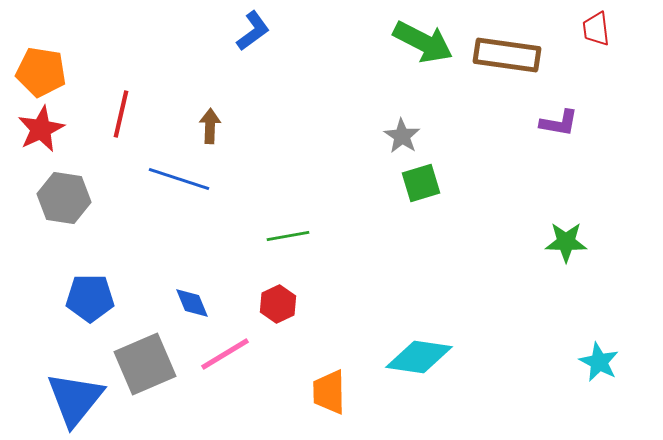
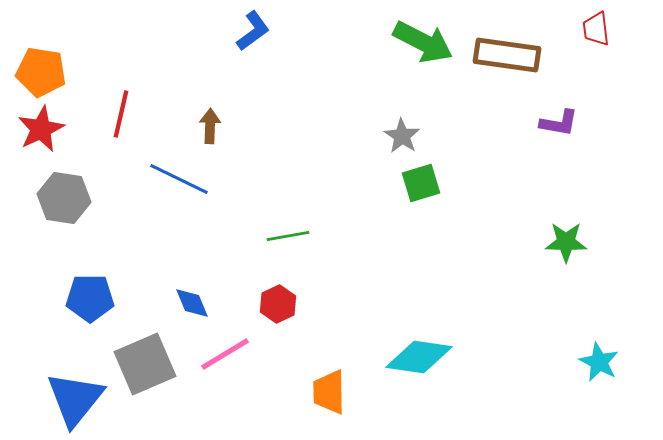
blue line: rotated 8 degrees clockwise
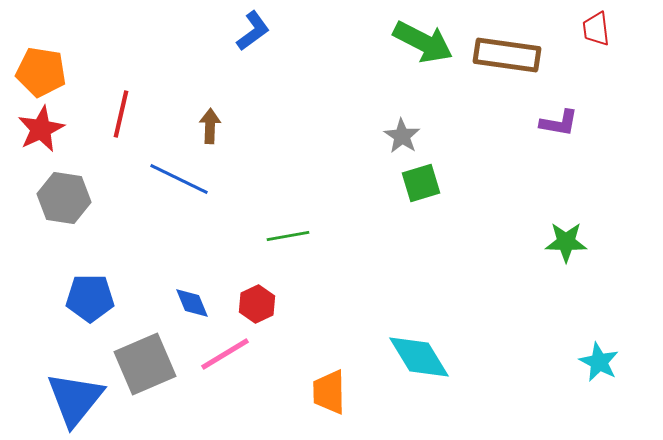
red hexagon: moved 21 px left
cyan diamond: rotated 50 degrees clockwise
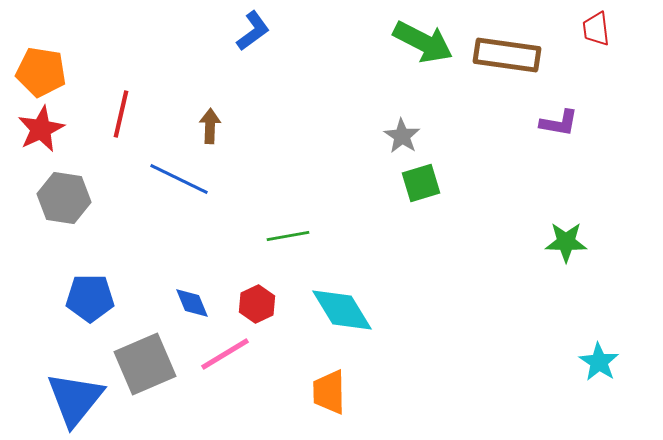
cyan diamond: moved 77 px left, 47 px up
cyan star: rotated 6 degrees clockwise
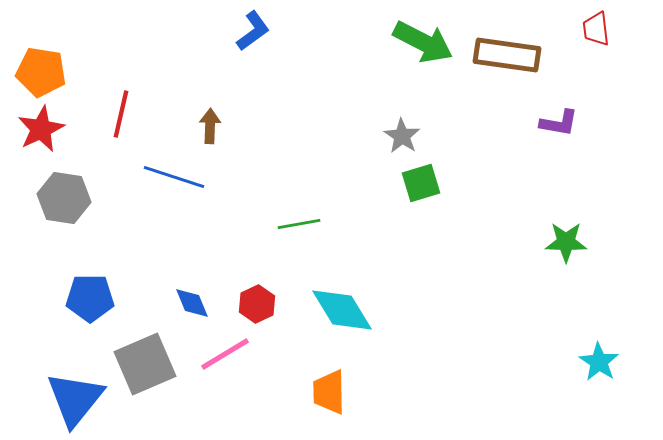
blue line: moved 5 px left, 2 px up; rotated 8 degrees counterclockwise
green line: moved 11 px right, 12 px up
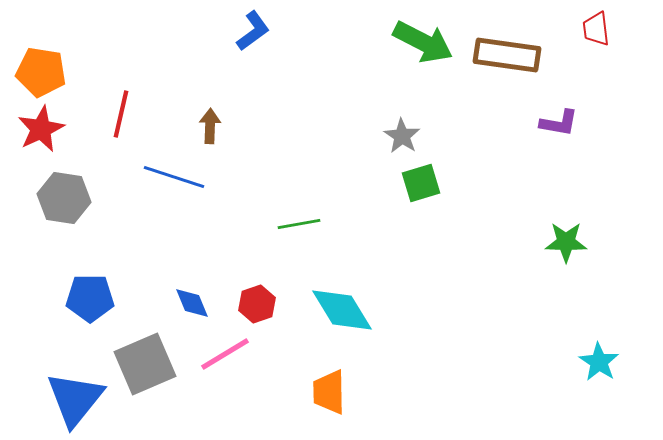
red hexagon: rotated 6 degrees clockwise
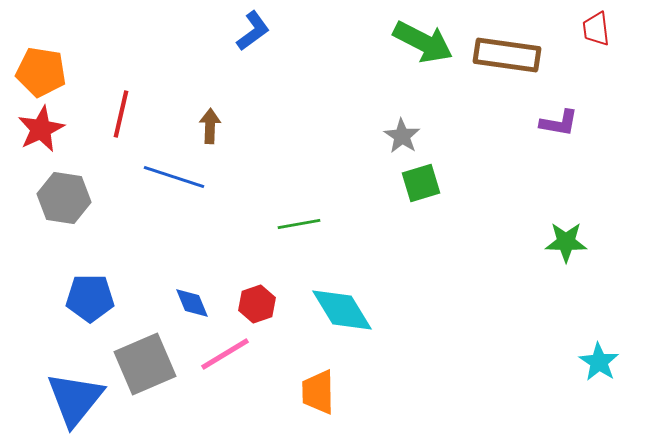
orange trapezoid: moved 11 px left
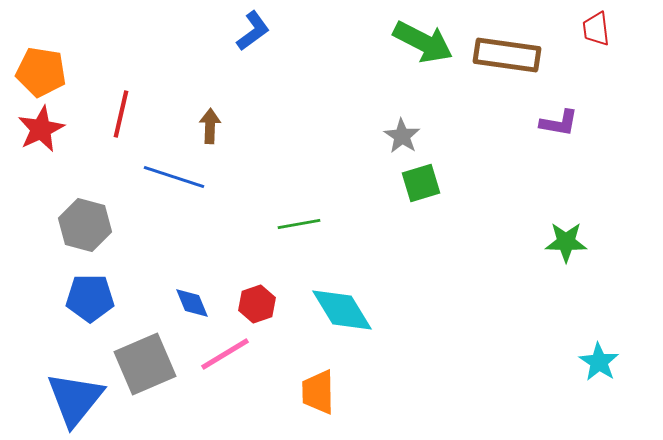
gray hexagon: moved 21 px right, 27 px down; rotated 6 degrees clockwise
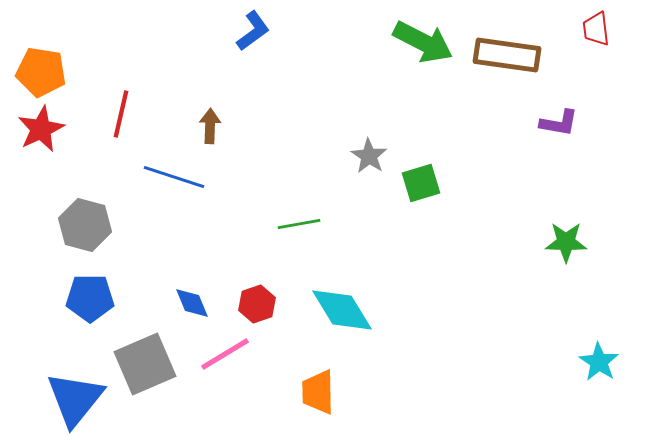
gray star: moved 33 px left, 20 px down
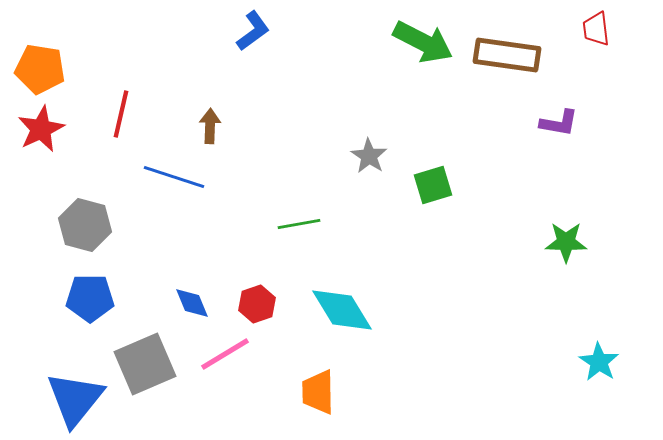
orange pentagon: moved 1 px left, 3 px up
green square: moved 12 px right, 2 px down
